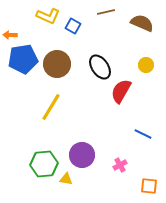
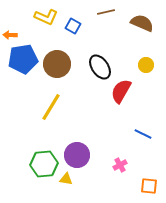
yellow L-shape: moved 2 px left, 1 px down
purple circle: moved 5 px left
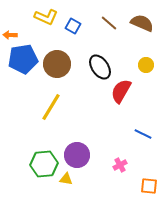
brown line: moved 3 px right, 11 px down; rotated 54 degrees clockwise
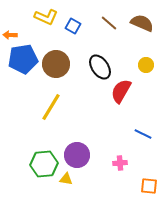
brown circle: moved 1 px left
pink cross: moved 2 px up; rotated 24 degrees clockwise
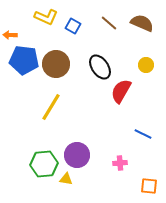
blue pentagon: moved 1 px right, 1 px down; rotated 16 degrees clockwise
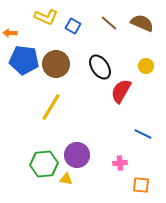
orange arrow: moved 2 px up
yellow circle: moved 1 px down
orange square: moved 8 px left, 1 px up
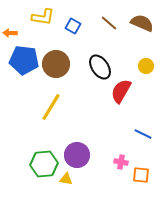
yellow L-shape: moved 3 px left; rotated 15 degrees counterclockwise
pink cross: moved 1 px right, 1 px up; rotated 16 degrees clockwise
orange square: moved 10 px up
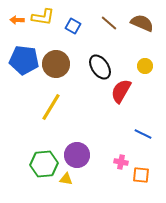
orange arrow: moved 7 px right, 13 px up
yellow circle: moved 1 px left
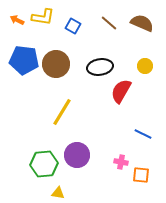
orange arrow: rotated 24 degrees clockwise
black ellipse: rotated 65 degrees counterclockwise
yellow line: moved 11 px right, 5 px down
yellow triangle: moved 8 px left, 14 px down
